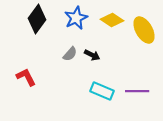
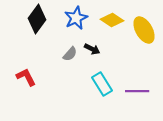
black arrow: moved 6 px up
cyan rectangle: moved 7 px up; rotated 35 degrees clockwise
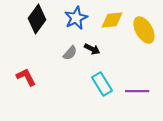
yellow diamond: rotated 40 degrees counterclockwise
gray semicircle: moved 1 px up
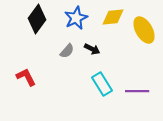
yellow diamond: moved 1 px right, 3 px up
gray semicircle: moved 3 px left, 2 px up
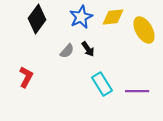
blue star: moved 5 px right, 1 px up
black arrow: moved 4 px left; rotated 28 degrees clockwise
red L-shape: rotated 55 degrees clockwise
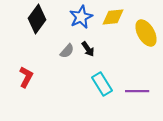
yellow ellipse: moved 2 px right, 3 px down
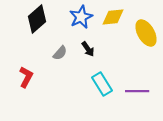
black diamond: rotated 12 degrees clockwise
gray semicircle: moved 7 px left, 2 px down
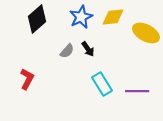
yellow ellipse: rotated 32 degrees counterclockwise
gray semicircle: moved 7 px right, 2 px up
red L-shape: moved 1 px right, 2 px down
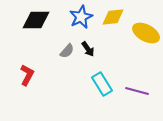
black diamond: moved 1 px left, 1 px down; rotated 40 degrees clockwise
red L-shape: moved 4 px up
purple line: rotated 15 degrees clockwise
